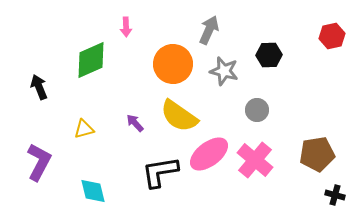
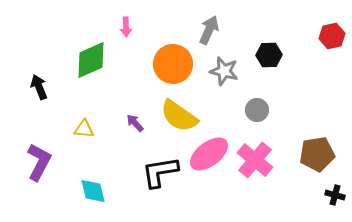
yellow triangle: rotated 20 degrees clockwise
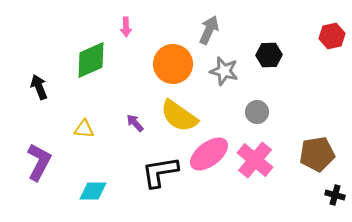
gray circle: moved 2 px down
cyan diamond: rotated 76 degrees counterclockwise
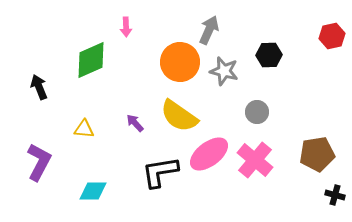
orange circle: moved 7 px right, 2 px up
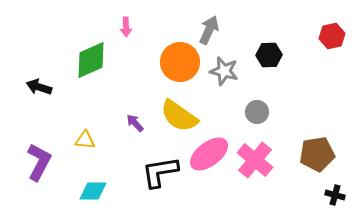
black arrow: rotated 50 degrees counterclockwise
yellow triangle: moved 1 px right, 11 px down
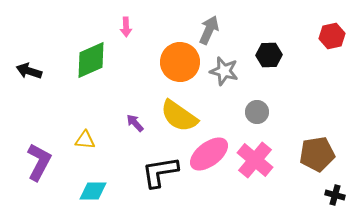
black arrow: moved 10 px left, 16 px up
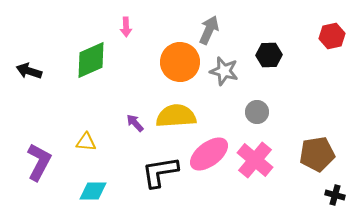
yellow semicircle: moved 3 px left; rotated 141 degrees clockwise
yellow triangle: moved 1 px right, 2 px down
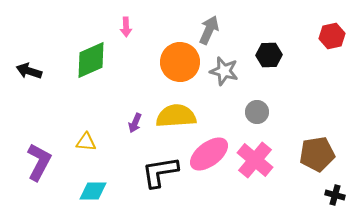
purple arrow: rotated 114 degrees counterclockwise
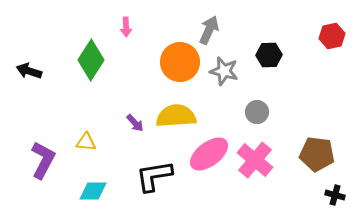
green diamond: rotated 33 degrees counterclockwise
purple arrow: rotated 66 degrees counterclockwise
brown pentagon: rotated 16 degrees clockwise
purple L-shape: moved 4 px right, 2 px up
black L-shape: moved 6 px left, 4 px down
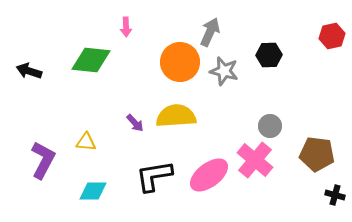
gray arrow: moved 1 px right, 2 px down
green diamond: rotated 63 degrees clockwise
gray circle: moved 13 px right, 14 px down
pink ellipse: moved 21 px down
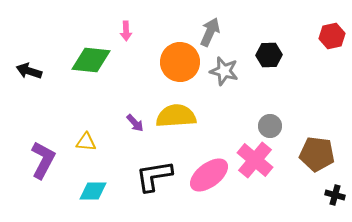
pink arrow: moved 4 px down
